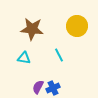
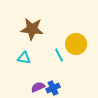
yellow circle: moved 1 px left, 18 px down
purple semicircle: rotated 40 degrees clockwise
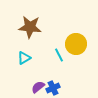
brown star: moved 2 px left, 2 px up
cyan triangle: rotated 40 degrees counterclockwise
purple semicircle: rotated 16 degrees counterclockwise
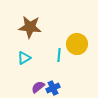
yellow circle: moved 1 px right
cyan line: rotated 32 degrees clockwise
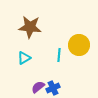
yellow circle: moved 2 px right, 1 px down
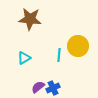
brown star: moved 8 px up
yellow circle: moved 1 px left, 1 px down
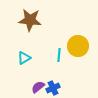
brown star: moved 1 px down
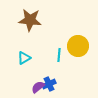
blue cross: moved 4 px left, 4 px up
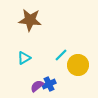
yellow circle: moved 19 px down
cyan line: moved 2 px right; rotated 40 degrees clockwise
purple semicircle: moved 1 px left, 1 px up
